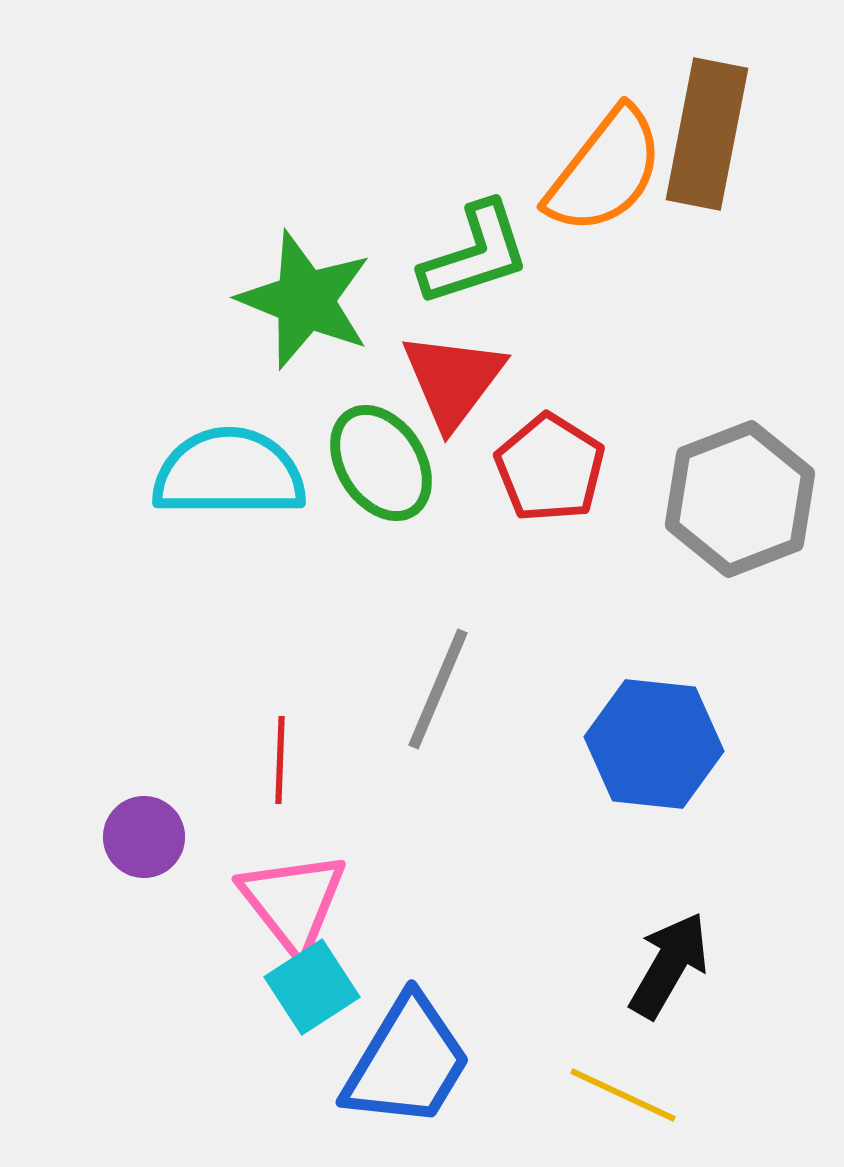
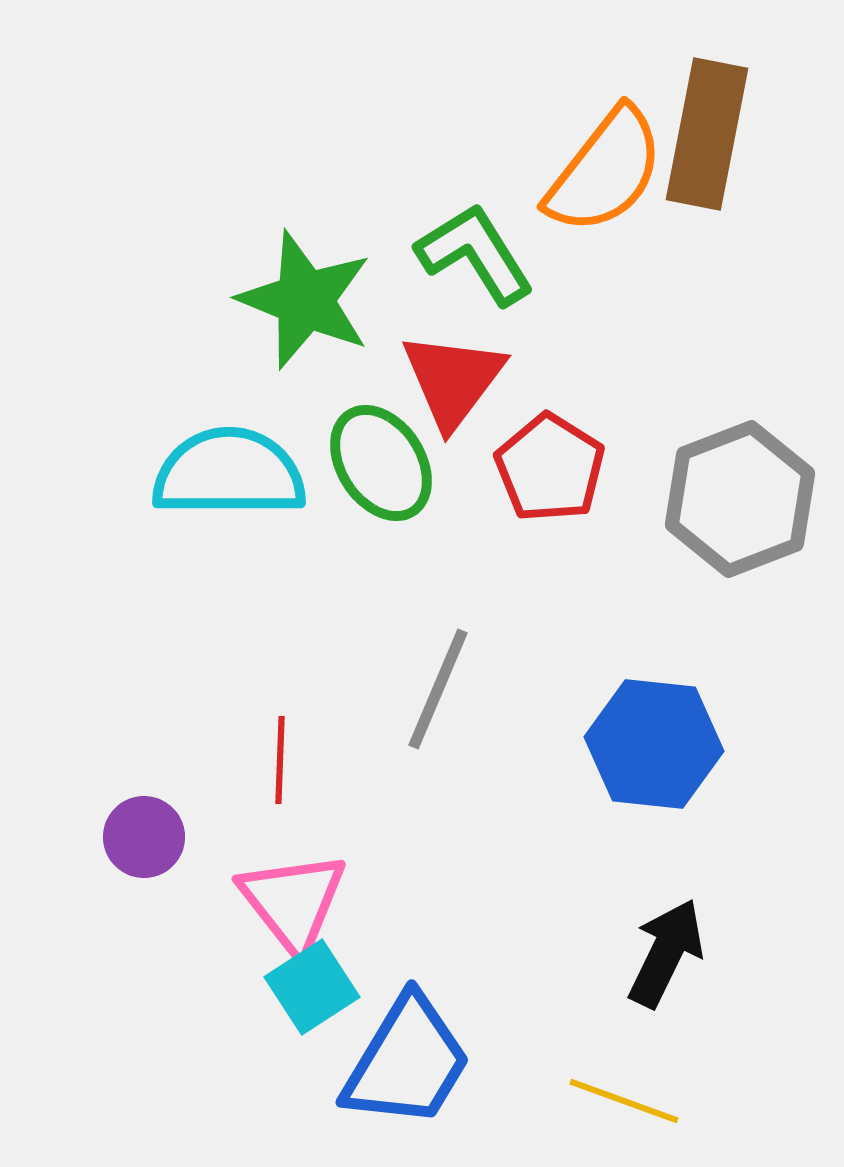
green L-shape: rotated 104 degrees counterclockwise
black arrow: moved 3 px left, 12 px up; rotated 4 degrees counterclockwise
yellow line: moved 1 px right, 6 px down; rotated 5 degrees counterclockwise
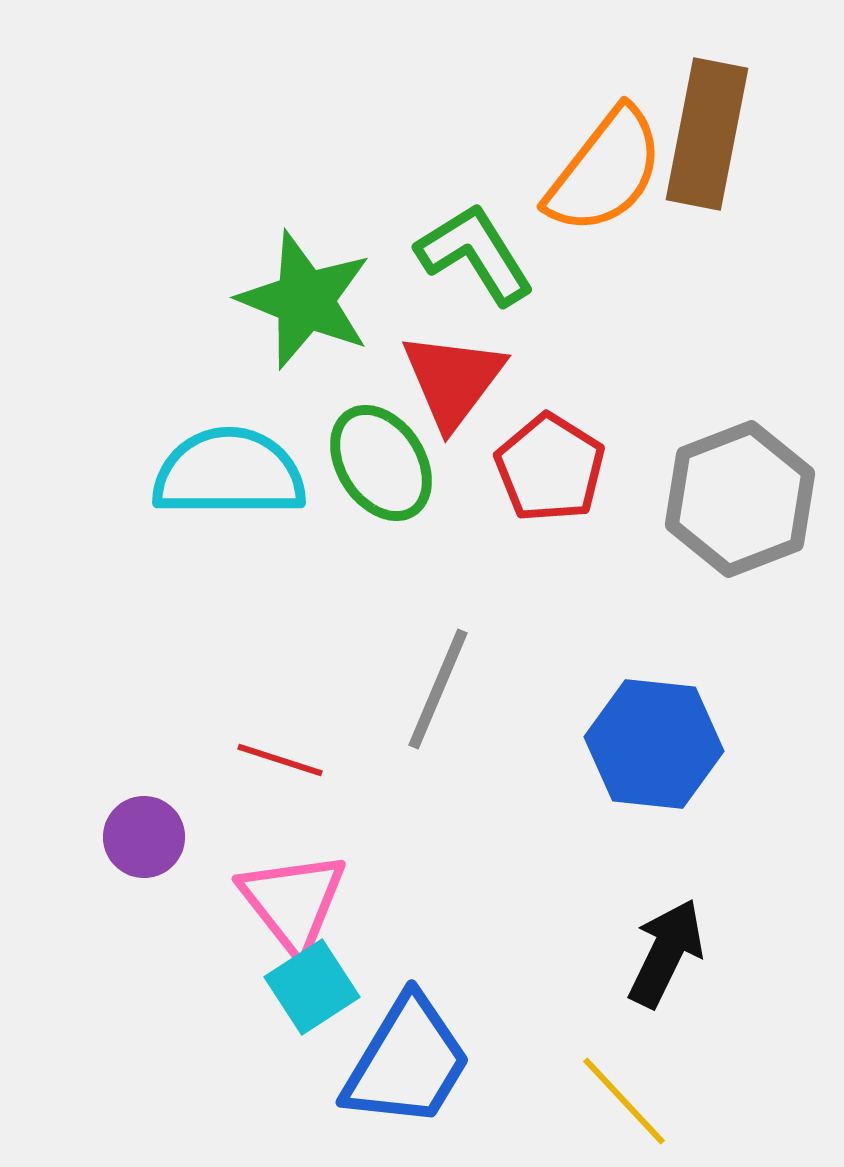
red line: rotated 74 degrees counterclockwise
yellow line: rotated 27 degrees clockwise
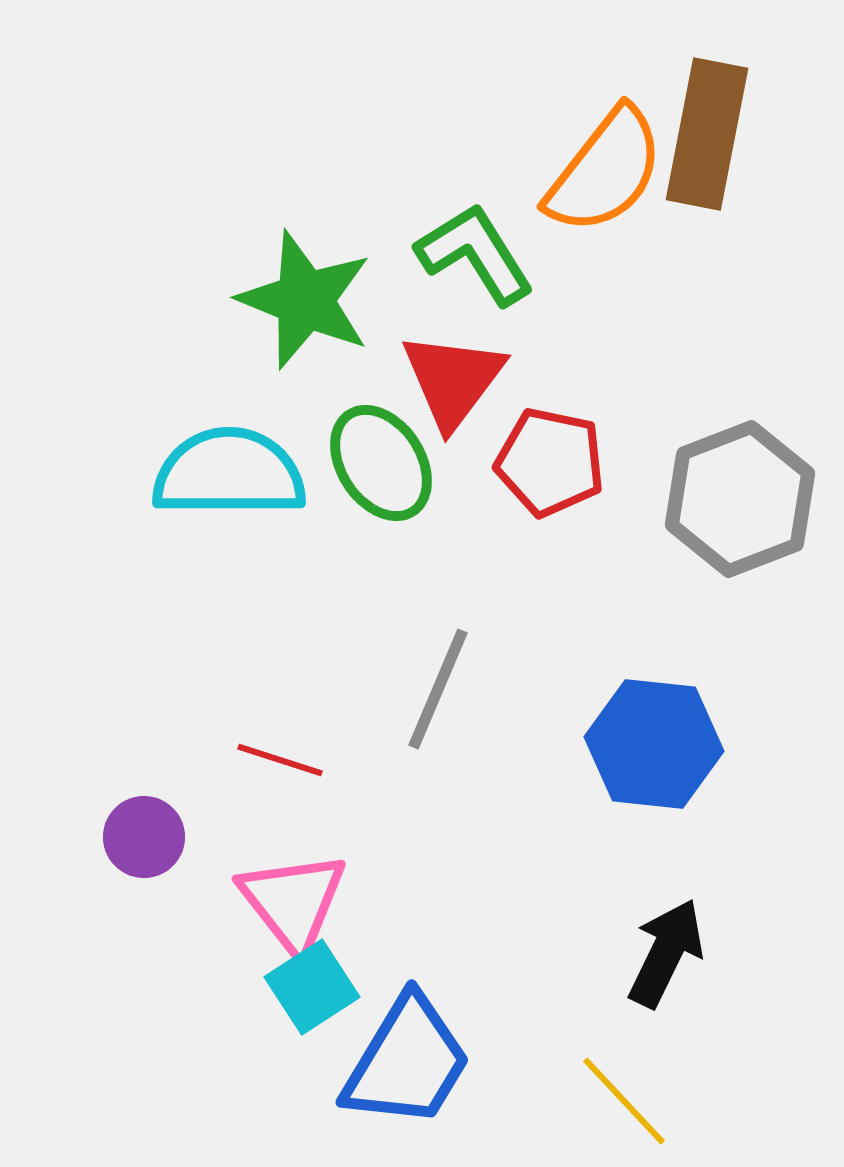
red pentagon: moved 6 px up; rotated 20 degrees counterclockwise
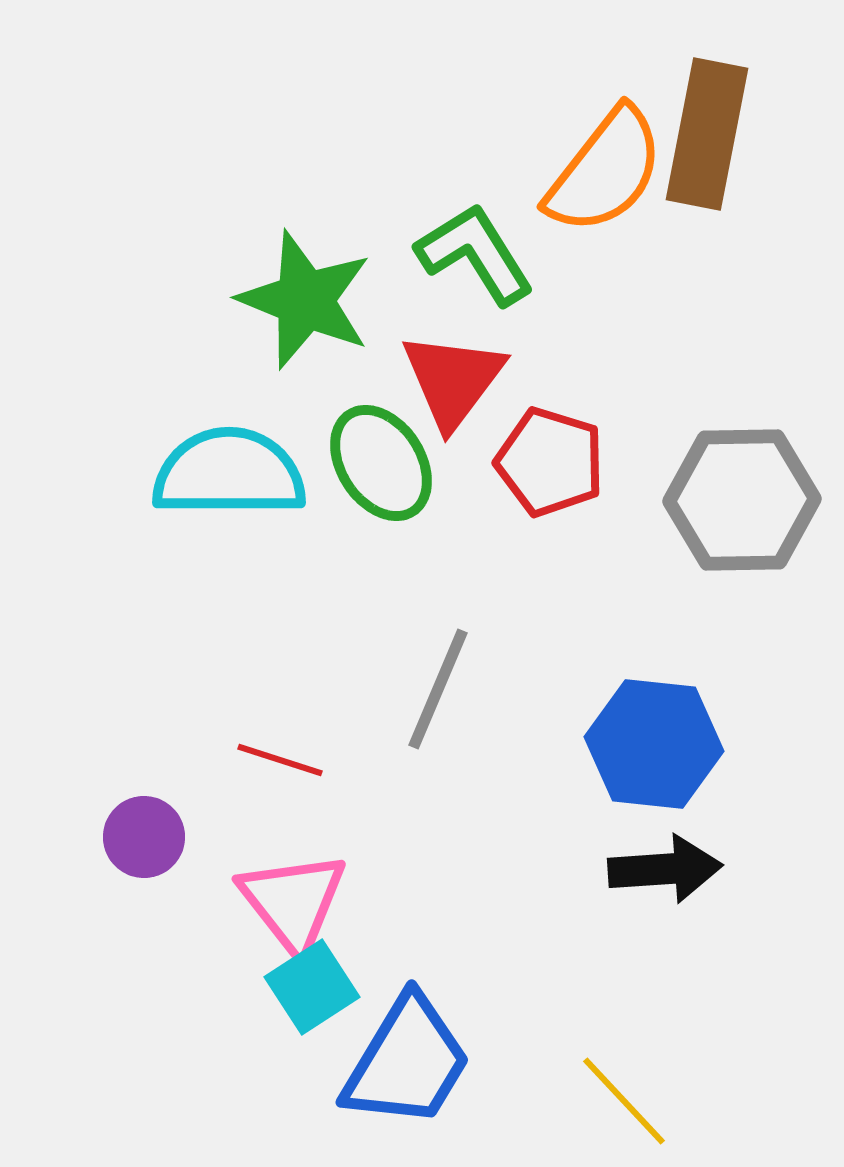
red pentagon: rotated 5 degrees clockwise
gray hexagon: moved 2 px right, 1 px down; rotated 20 degrees clockwise
black arrow: moved 1 px left, 84 px up; rotated 60 degrees clockwise
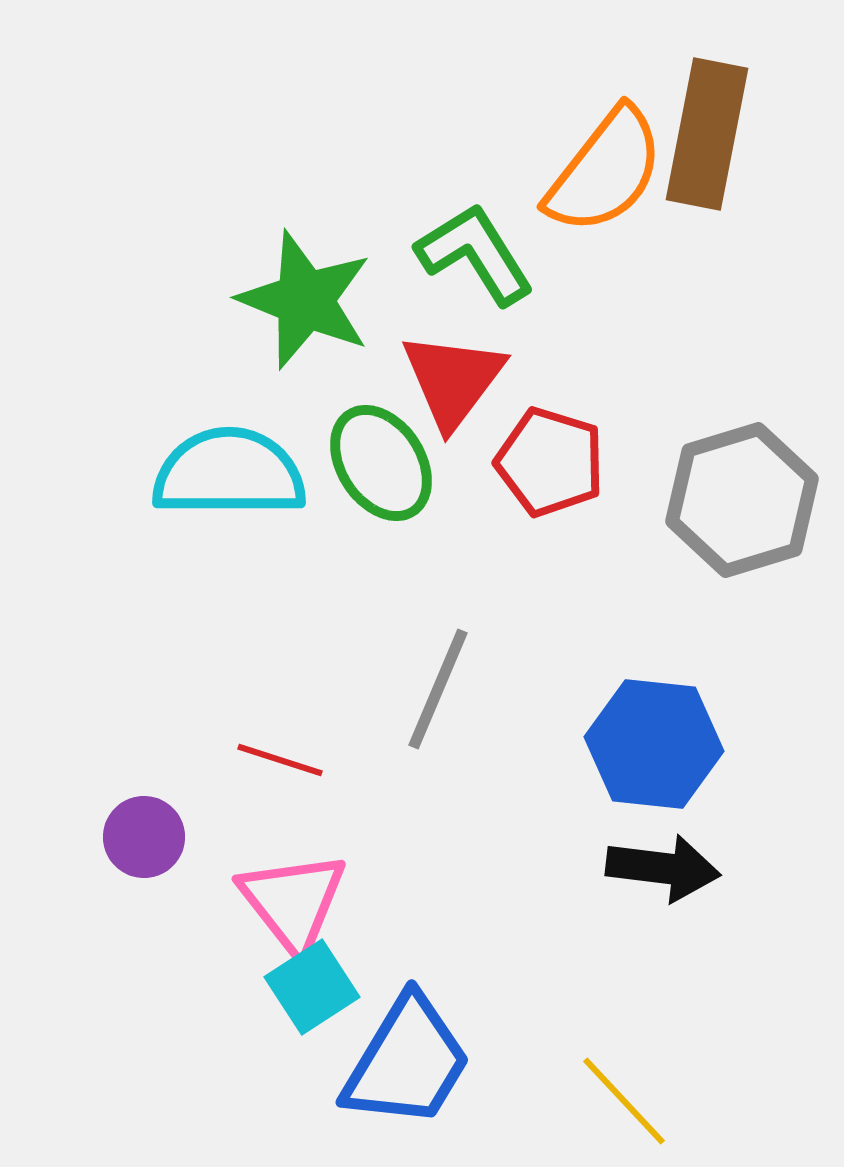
gray hexagon: rotated 16 degrees counterclockwise
black arrow: moved 2 px left, 1 px up; rotated 11 degrees clockwise
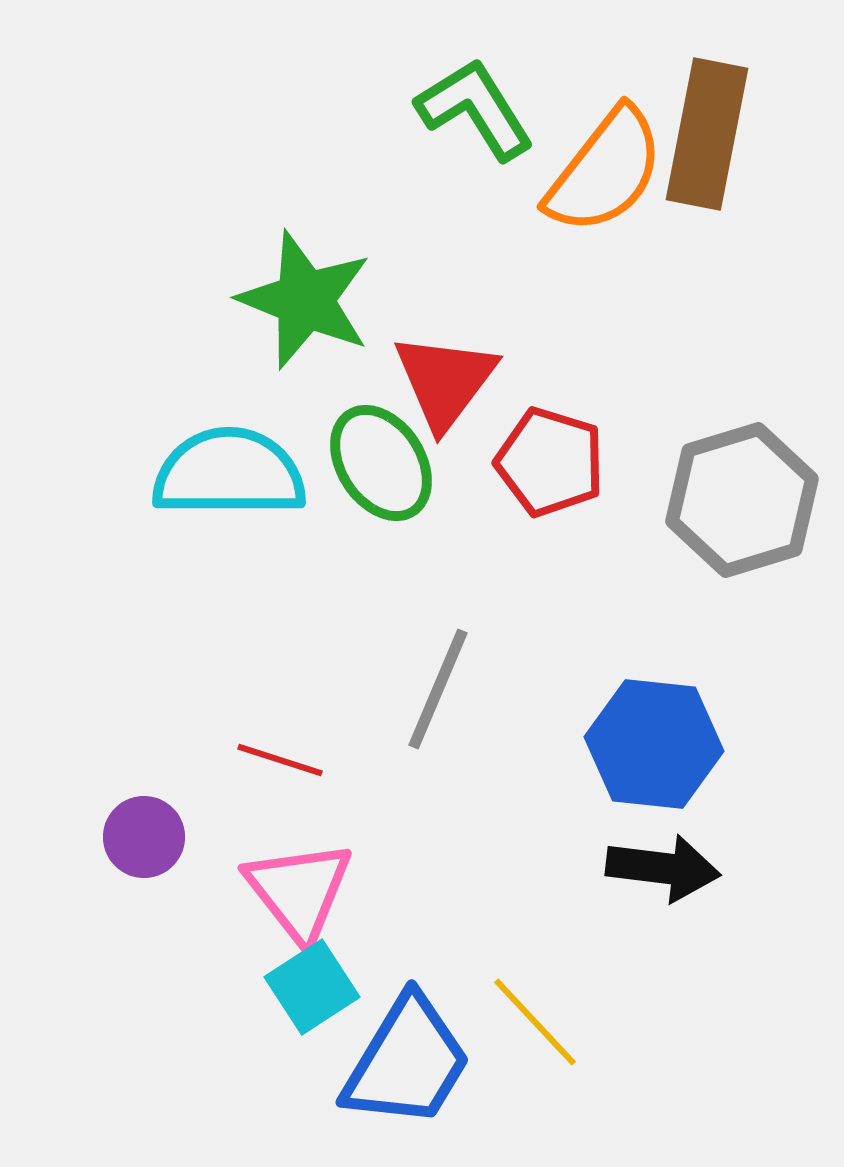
green L-shape: moved 145 px up
red triangle: moved 8 px left, 1 px down
pink triangle: moved 6 px right, 11 px up
yellow line: moved 89 px left, 79 px up
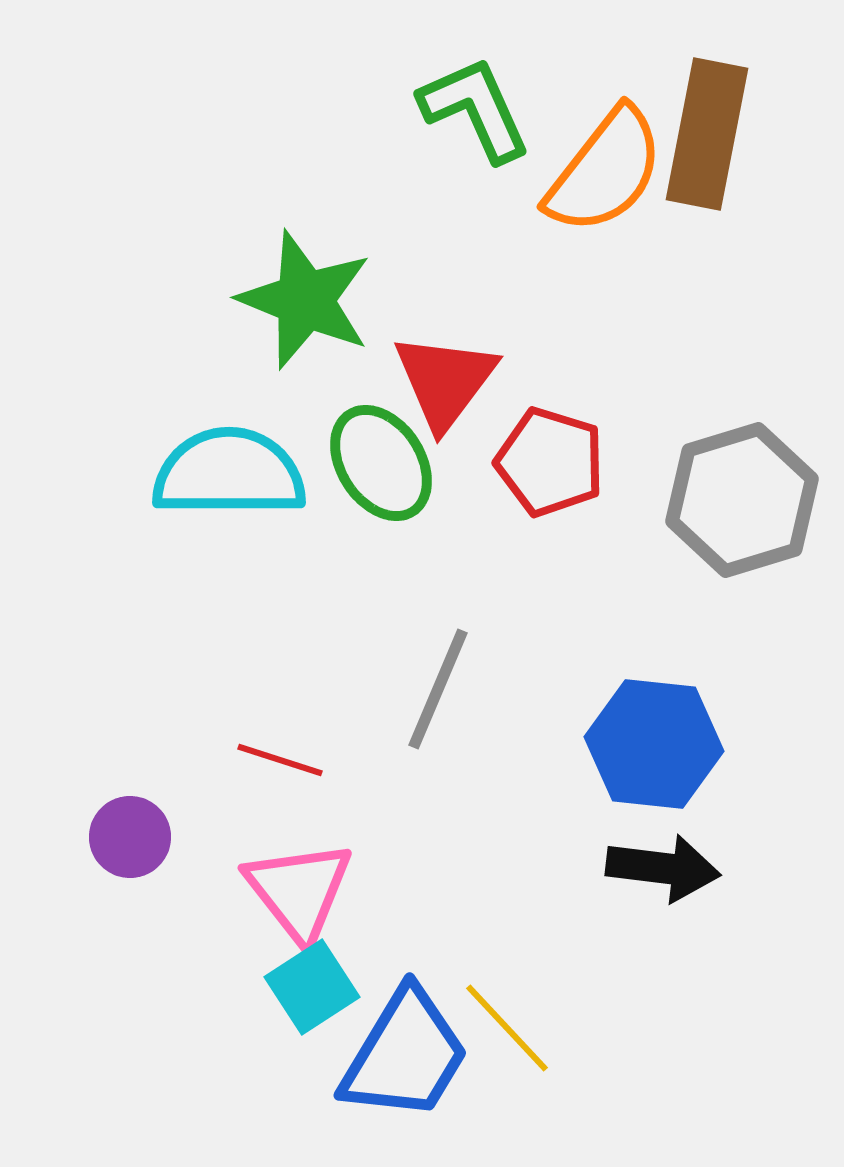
green L-shape: rotated 8 degrees clockwise
purple circle: moved 14 px left
yellow line: moved 28 px left, 6 px down
blue trapezoid: moved 2 px left, 7 px up
